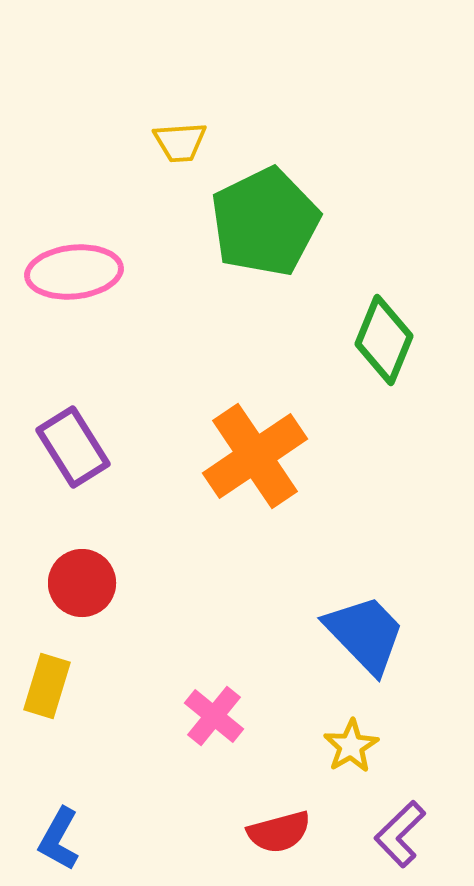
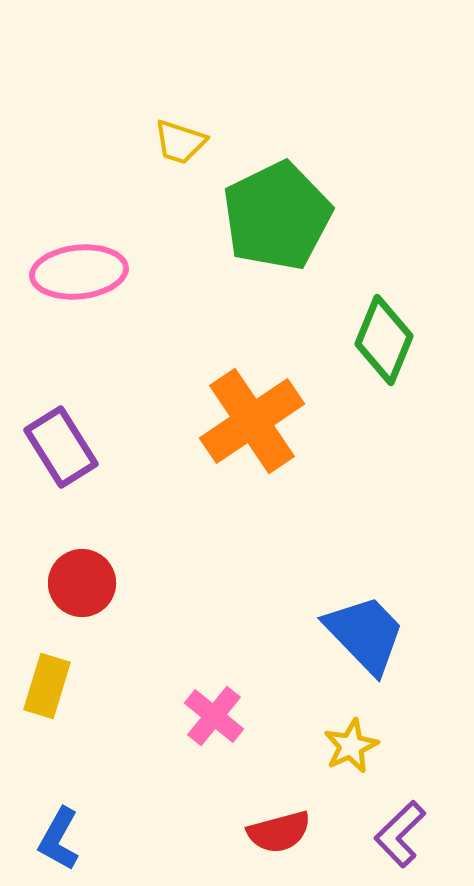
yellow trapezoid: rotated 22 degrees clockwise
green pentagon: moved 12 px right, 6 px up
pink ellipse: moved 5 px right
purple rectangle: moved 12 px left
orange cross: moved 3 px left, 35 px up
yellow star: rotated 6 degrees clockwise
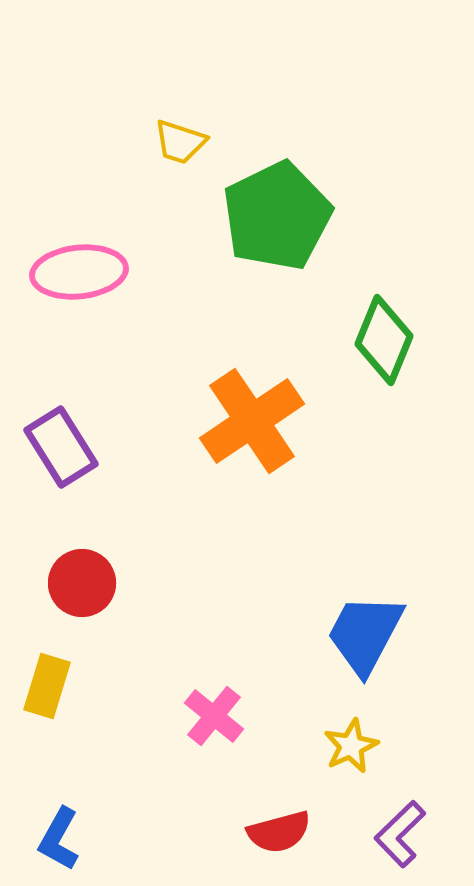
blue trapezoid: rotated 108 degrees counterclockwise
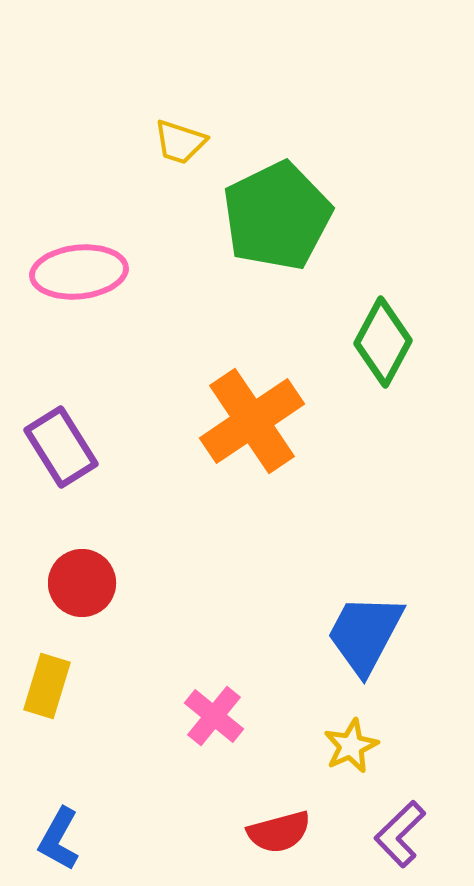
green diamond: moved 1 px left, 2 px down; rotated 6 degrees clockwise
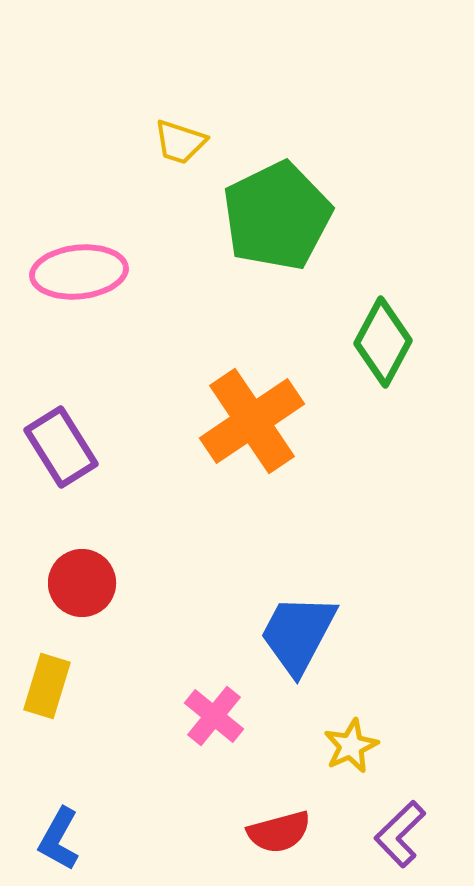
blue trapezoid: moved 67 px left
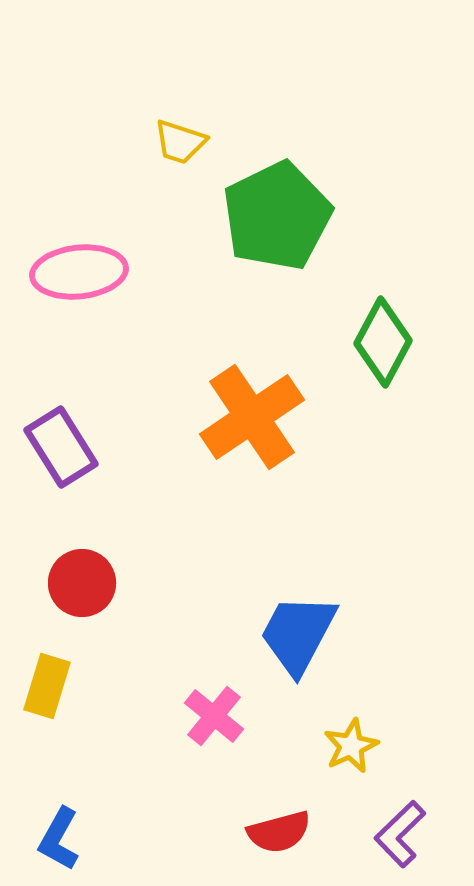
orange cross: moved 4 px up
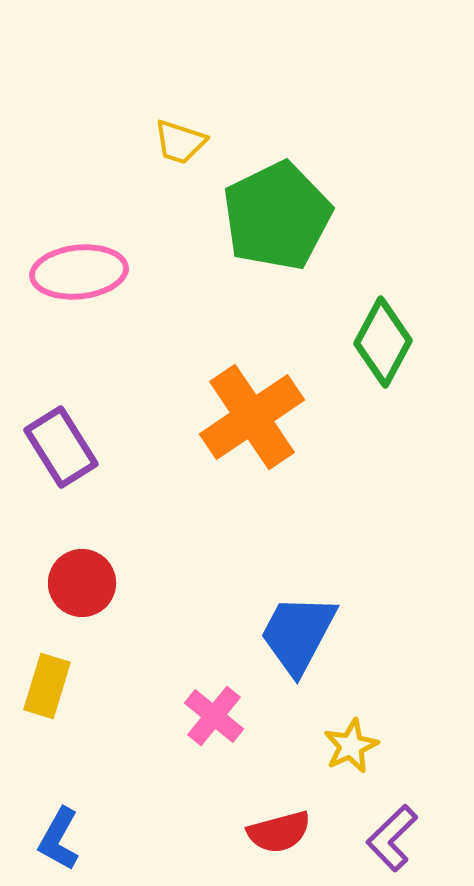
purple L-shape: moved 8 px left, 4 px down
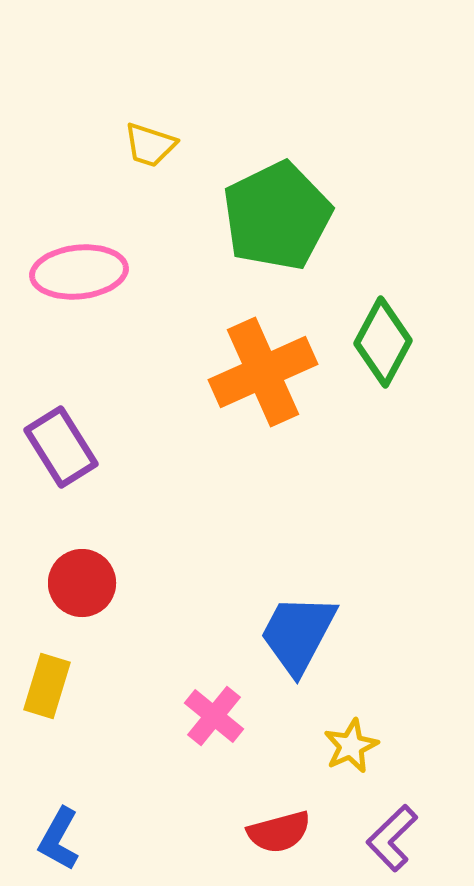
yellow trapezoid: moved 30 px left, 3 px down
orange cross: moved 11 px right, 45 px up; rotated 10 degrees clockwise
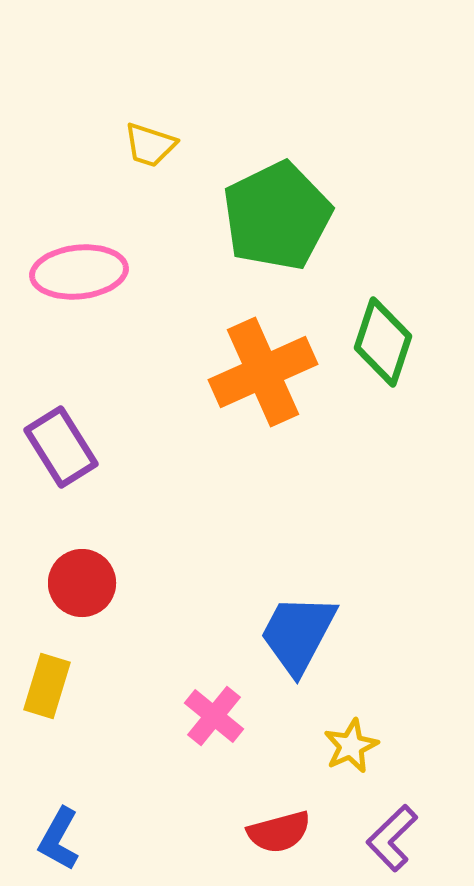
green diamond: rotated 10 degrees counterclockwise
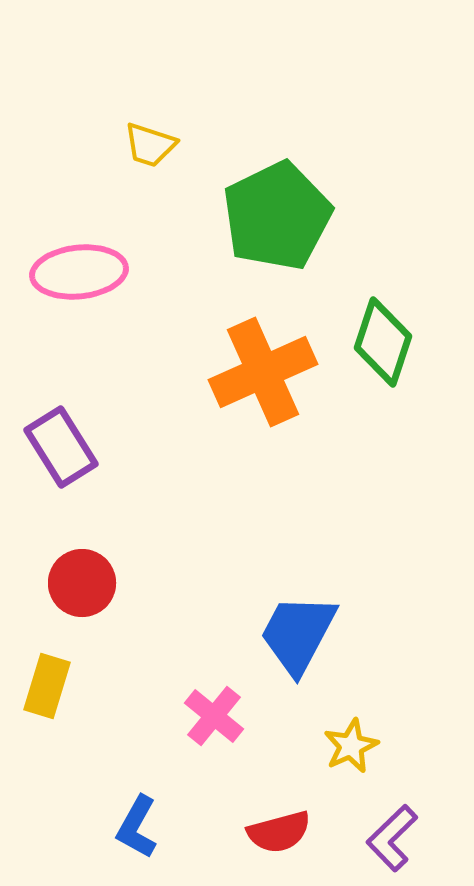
blue L-shape: moved 78 px right, 12 px up
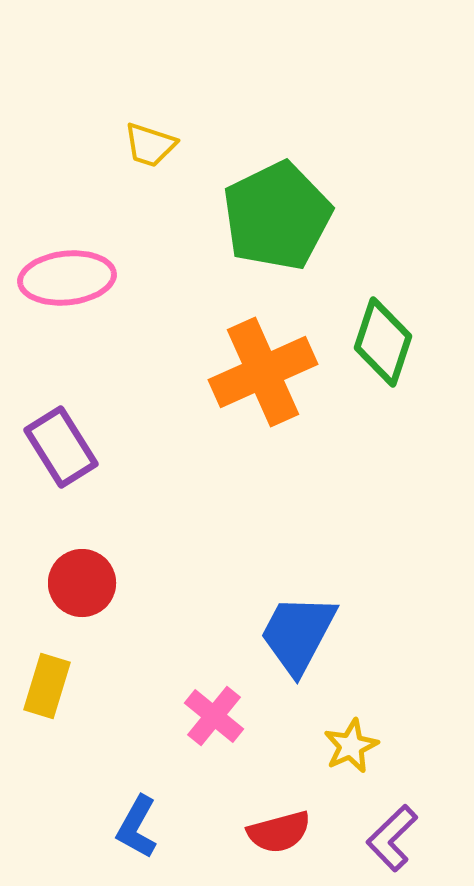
pink ellipse: moved 12 px left, 6 px down
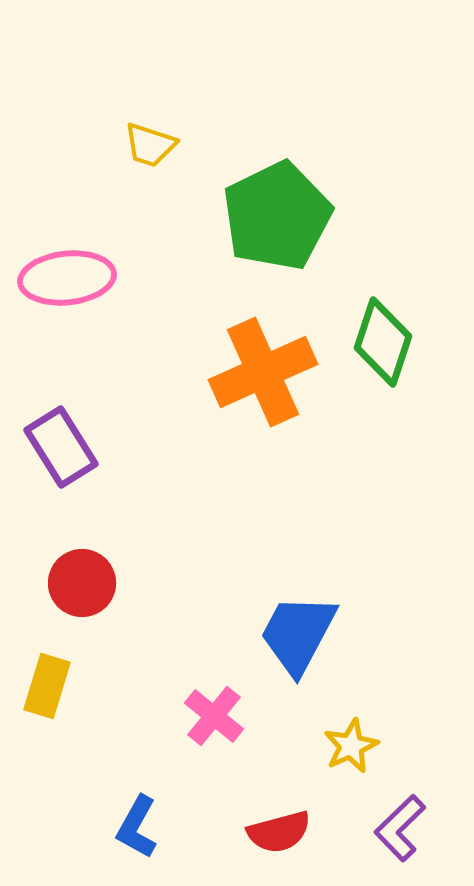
purple L-shape: moved 8 px right, 10 px up
